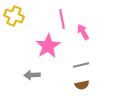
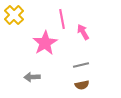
yellow cross: moved 1 px up; rotated 24 degrees clockwise
pink star: moved 3 px left, 3 px up
gray arrow: moved 2 px down
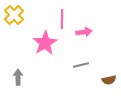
pink line: rotated 12 degrees clockwise
pink arrow: moved 1 px right; rotated 112 degrees clockwise
gray arrow: moved 14 px left; rotated 91 degrees clockwise
brown semicircle: moved 27 px right, 5 px up
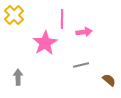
brown semicircle: rotated 128 degrees counterclockwise
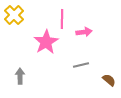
pink star: moved 1 px right, 1 px up
gray arrow: moved 2 px right, 1 px up
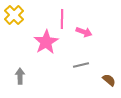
pink arrow: rotated 28 degrees clockwise
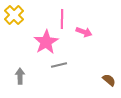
gray line: moved 22 px left
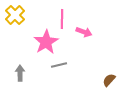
yellow cross: moved 1 px right
gray arrow: moved 3 px up
brown semicircle: rotated 88 degrees counterclockwise
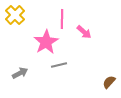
pink arrow: rotated 21 degrees clockwise
gray arrow: rotated 63 degrees clockwise
brown semicircle: moved 2 px down
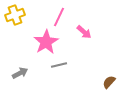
yellow cross: rotated 24 degrees clockwise
pink line: moved 3 px left, 2 px up; rotated 24 degrees clockwise
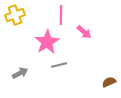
pink line: moved 2 px right, 2 px up; rotated 24 degrees counterclockwise
pink star: moved 1 px right
brown semicircle: rotated 24 degrees clockwise
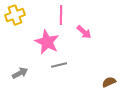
pink star: rotated 15 degrees counterclockwise
